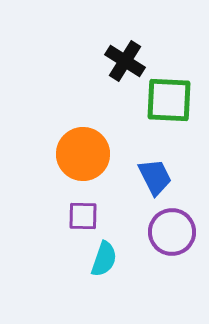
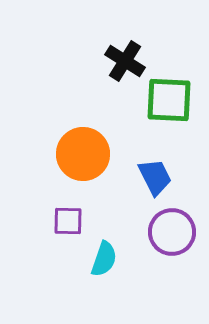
purple square: moved 15 px left, 5 px down
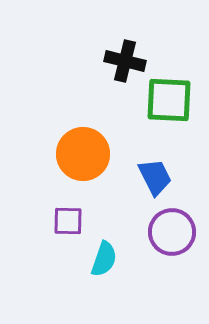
black cross: rotated 18 degrees counterclockwise
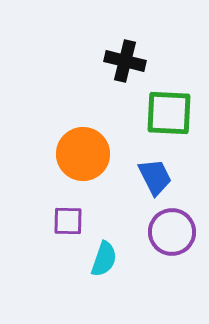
green square: moved 13 px down
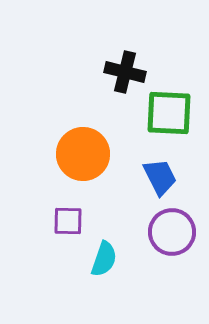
black cross: moved 11 px down
blue trapezoid: moved 5 px right
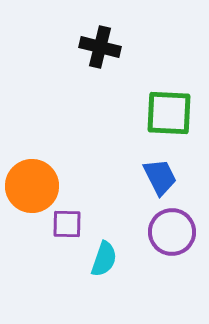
black cross: moved 25 px left, 25 px up
orange circle: moved 51 px left, 32 px down
purple square: moved 1 px left, 3 px down
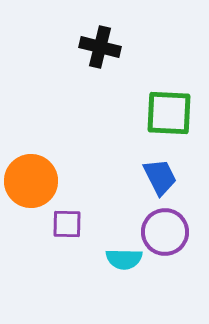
orange circle: moved 1 px left, 5 px up
purple circle: moved 7 px left
cyan semicircle: moved 20 px right; rotated 72 degrees clockwise
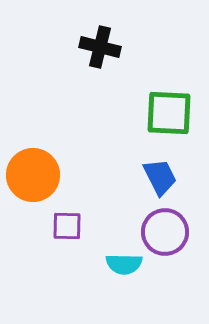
orange circle: moved 2 px right, 6 px up
purple square: moved 2 px down
cyan semicircle: moved 5 px down
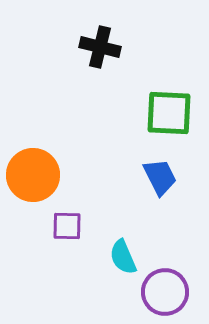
purple circle: moved 60 px down
cyan semicircle: moved 1 px left, 7 px up; rotated 66 degrees clockwise
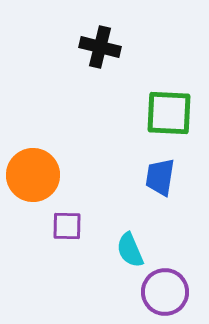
blue trapezoid: rotated 144 degrees counterclockwise
cyan semicircle: moved 7 px right, 7 px up
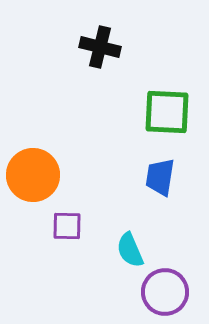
green square: moved 2 px left, 1 px up
